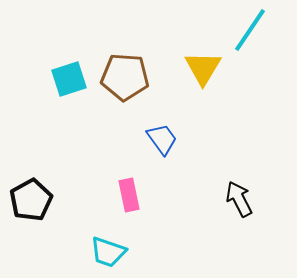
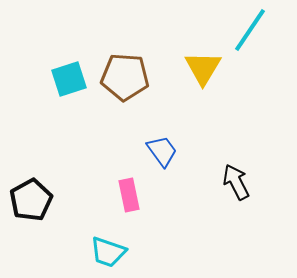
blue trapezoid: moved 12 px down
black arrow: moved 3 px left, 17 px up
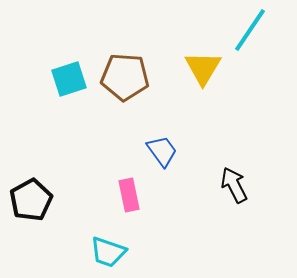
black arrow: moved 2 px left, 3 px down
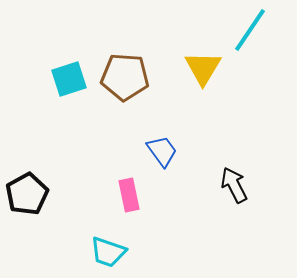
black pentagon: moved 4 px left, 6 px up
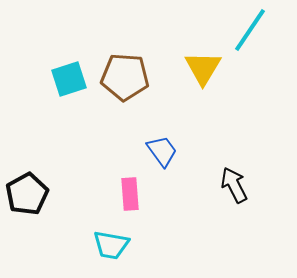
pink rectangle: moved 1 px right, 1 px up; rotated 8 degrees clockwise
cyan trapezoid: moved 3 px right, 7 px up; rotated 9 degrees counterclockwise
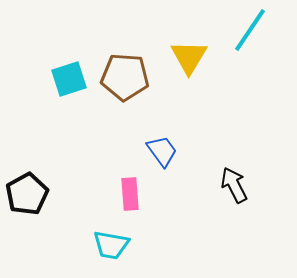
yellow triangle: moved 14 px left, 11 px up
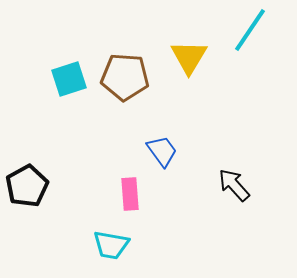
black arrow: rotated 15 degrees counterclockwise
black pentagon: moved 8 px up
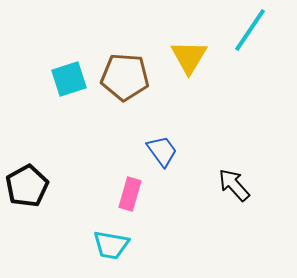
pink rectangle: rotated 20 degrees clockwise
